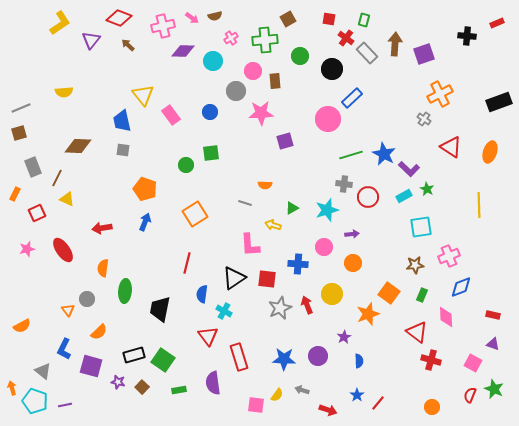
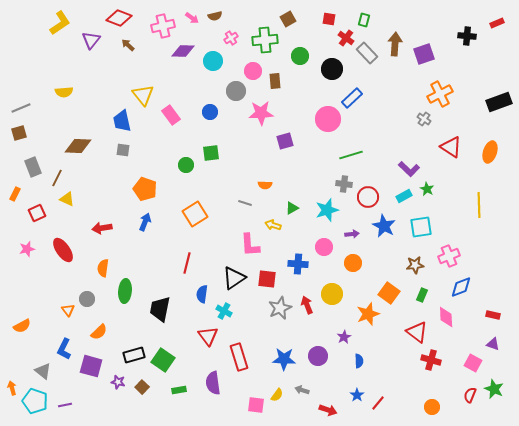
blue star at (384, 154): moved 72 px down
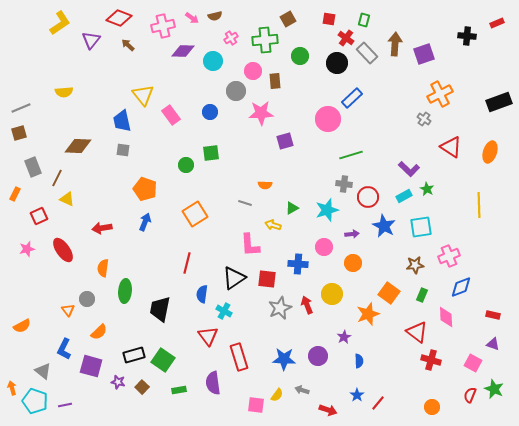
black circle at (332, 69): moved 5 px right, 6 px up
red square at (37, 213): moved 2 px right, 3 px down
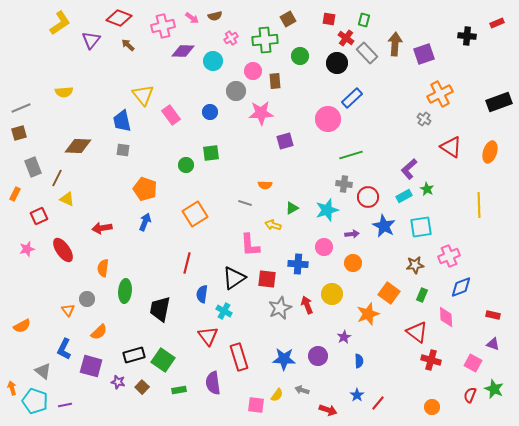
purple L-shape at (409, 169): rotated 95 degrees clockwise
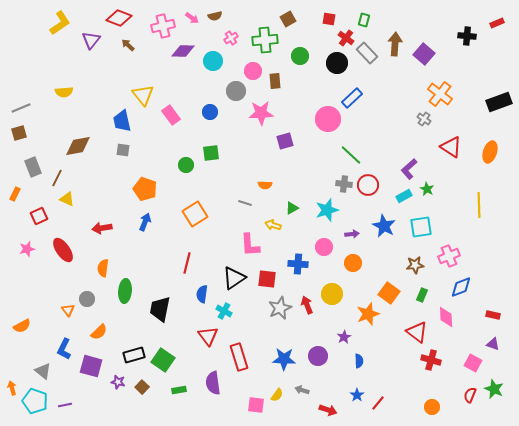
purple square at (424, 54): rotated 30 degrees counterclockwise
orange cross at (440, 94): rotated 25 degrees counterclockwise
brown diamond at (78, 146): rotated 12 degrees counterclockwise
green line at (351, 155): rotated 60 degrees clockwise
red circle at (368, 197): moved 12 px up
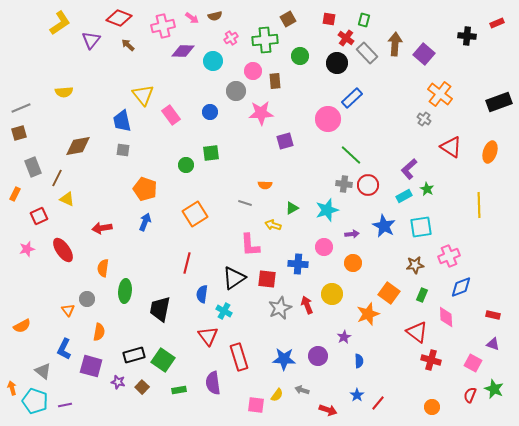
orange semicircle at (99, 332): rotated 36 degrees counterclockwise
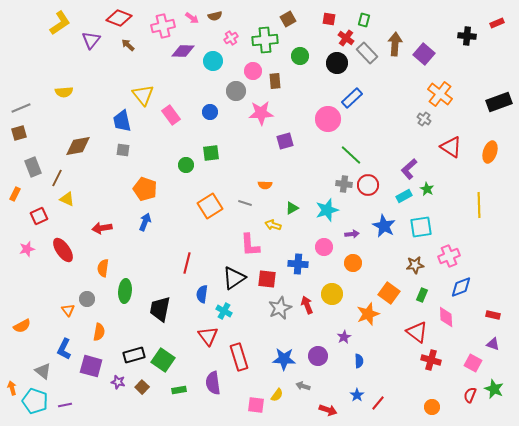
orange square at (195, 214): moved 15 px right, 8 px up
gray arrow at (302, 390): moved 1 px right, 4 px up
